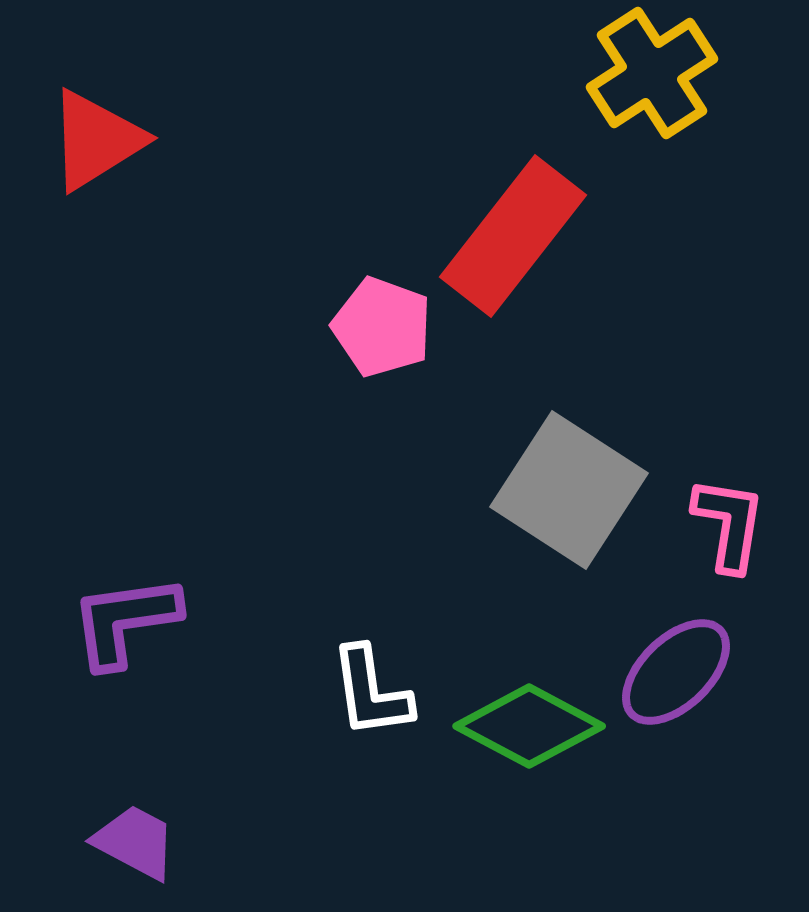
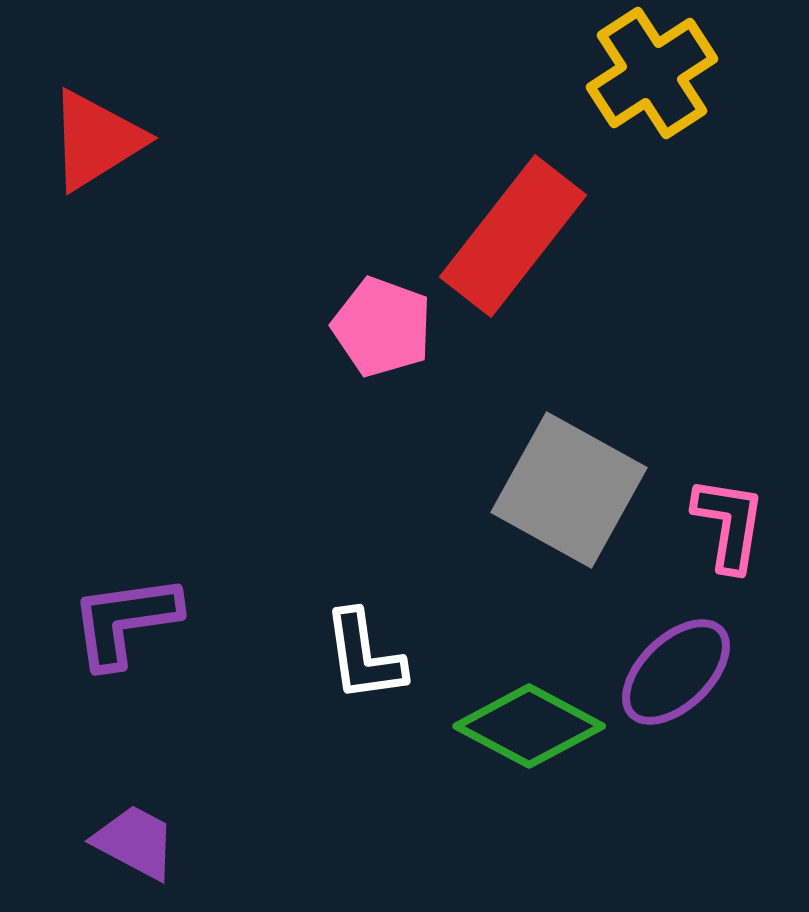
gray square: rotated 4 degrees counterclockwise
white L-shape: moved 7 px left, 36 px up
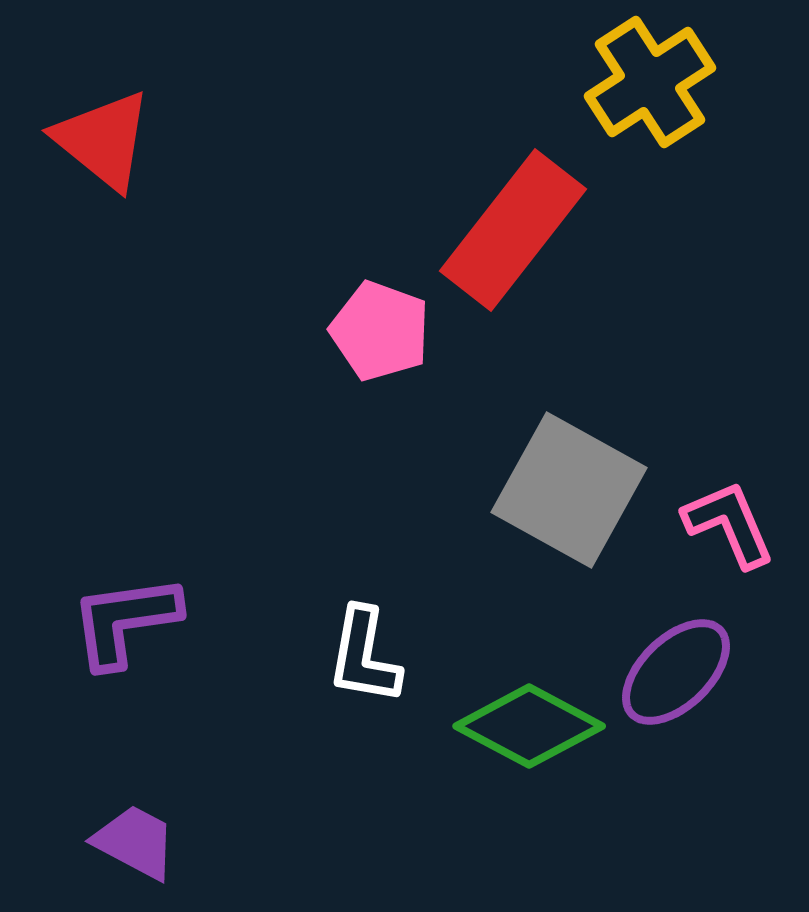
yellow cross: moved 2 px left, 9 px down
red triangle: moved 7 px right; rotated 49 degrees counterclockwise
red rectangle: moved 6 px up
pink pentagon: moved 2 px left, 4 px down
pink L-shape: rotated 32 degrees counterclockwise
white L-shape: rotated 18 degrees clockwise
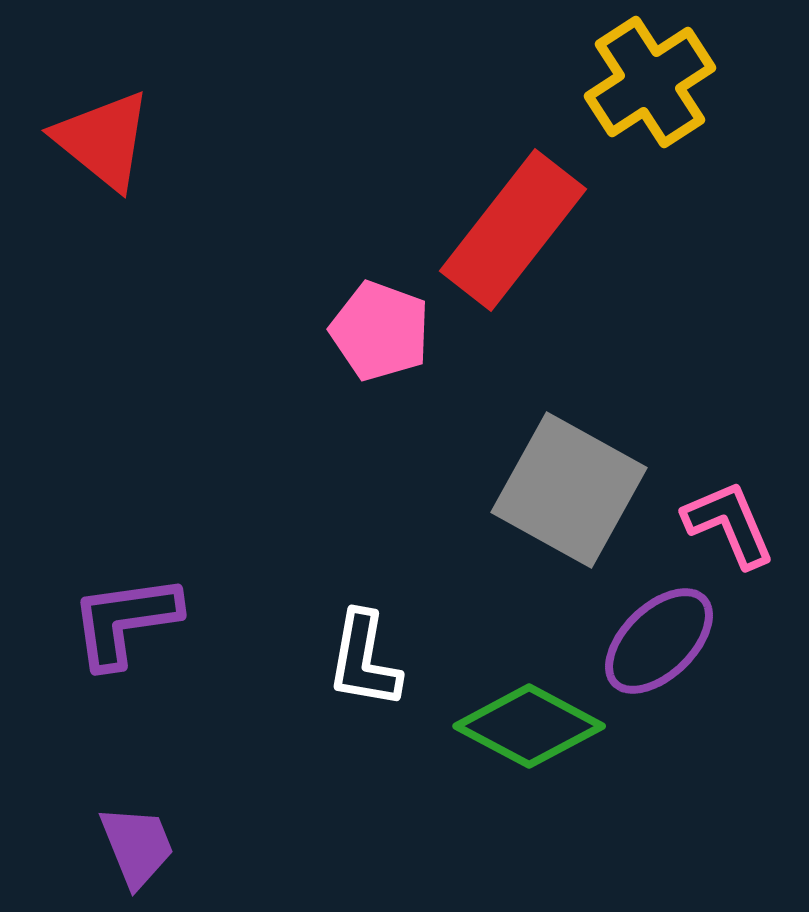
white L-shape: moved 4 px down
purple ellipse: moved 17 px left, 31 px up
purple trapezoid: moved 2 px right, 4 px down; rotated 40 degrees clockwise
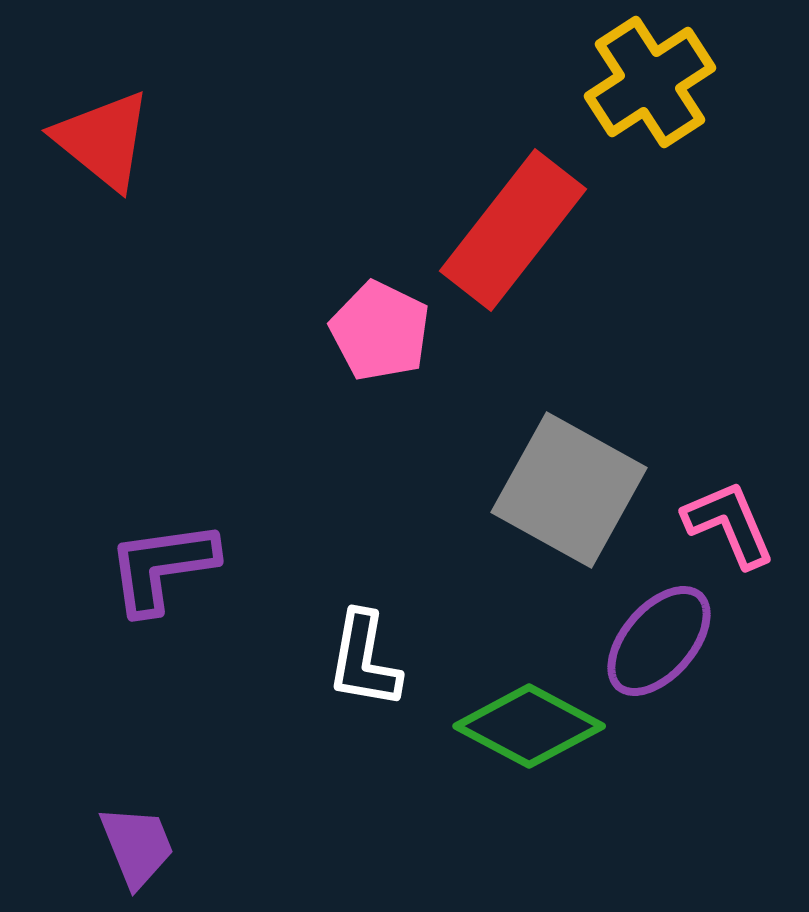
pink pentagon: rotated 6 degrees clockwise
purple L-shape: moved 37 px right, 54 px up
purple ellipse: rotated 5 degrees counterclockwise
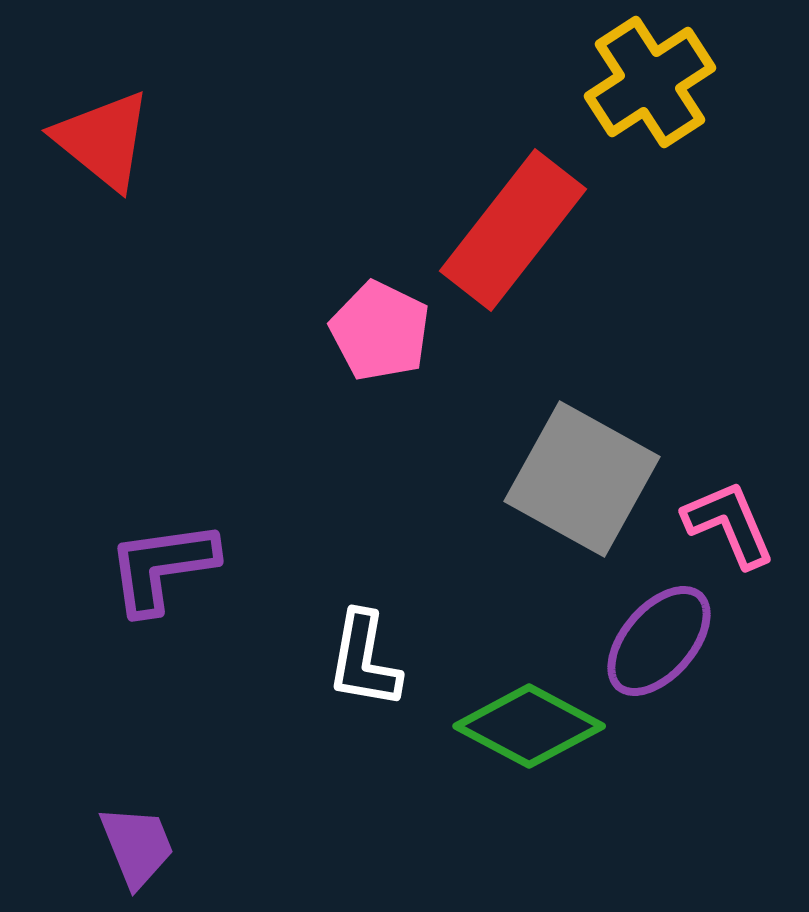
gray square: moved 13 px right, 11 px up
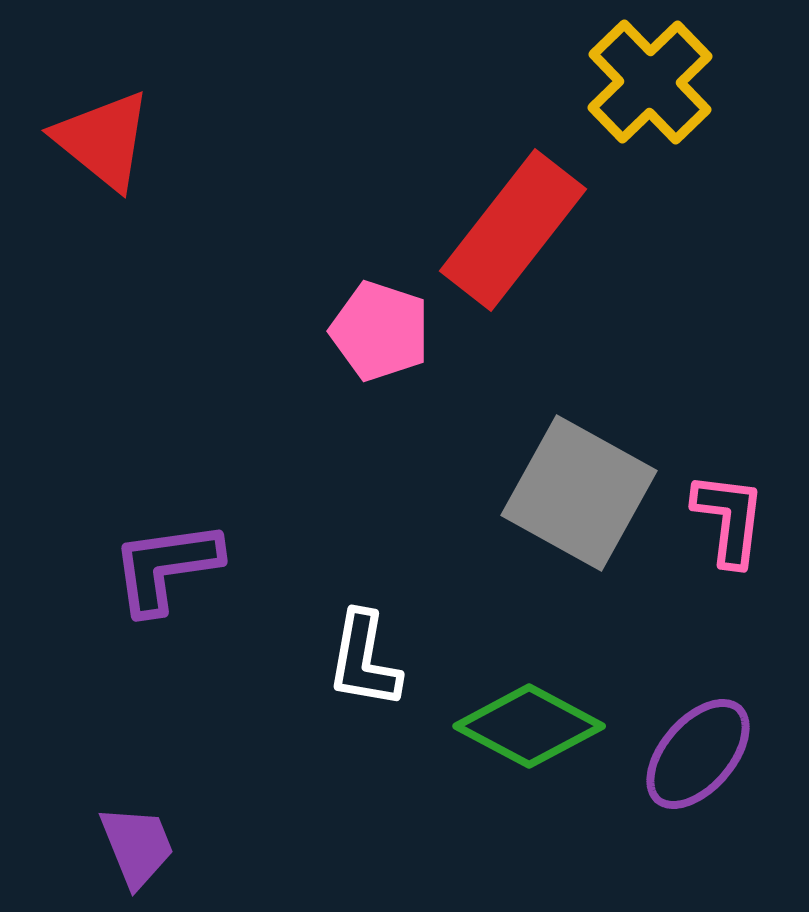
yellow cross: rotated 11 degrees counterclockwise
pink pentagon: rotated 8 degrees counterclockwise
gray square: moved 3 px left, 14 px down
pink L-shape: moved 5 px up; rotated 30 degrees clockwise
purple L-shape: moved 4 px right
purple ellipse: moved 39 px right, 113 px down
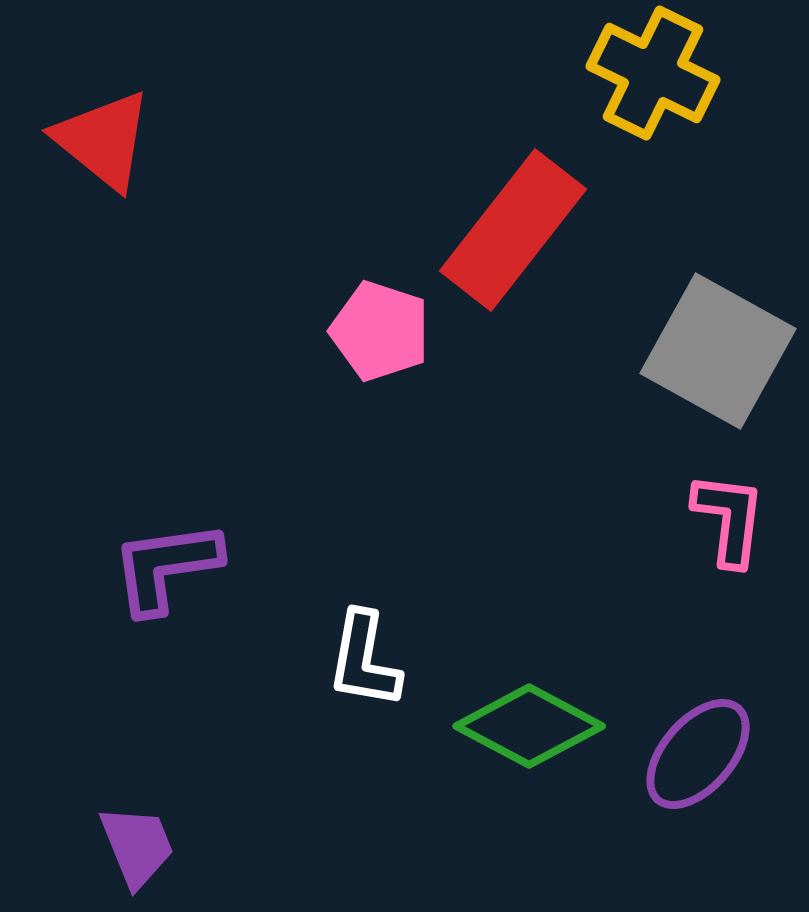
yellow cross: moved 3 px right, 9 px up; rotated 20 degrees counterclockwise
gray square: moved 139 px right, 142 px up
